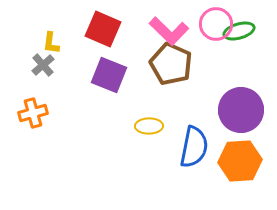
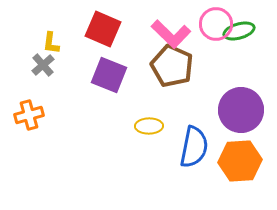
pink L-shape: moved 2 px right, 3 px down
brown pentagon: moved 1 px right, 2 px down
orange cross: moved 4 px left, 2 px down
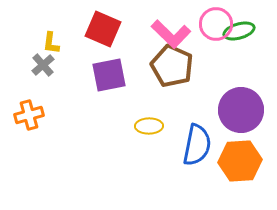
purple square: rotated 33 degrees counterclockwise
blue semicircle: moved 3 px right, 2 px up
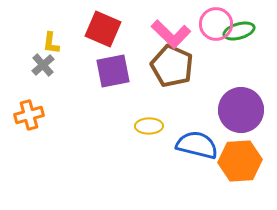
purple square: moved 4 px right, 4 px up
blue semicircle: rotated 87 degrees counterclockwise
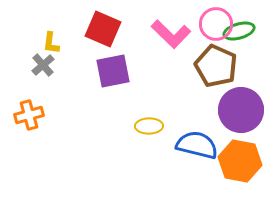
brown pentagon: moved 44 px right
orange hexagon: rotated 15 degrees clockwise
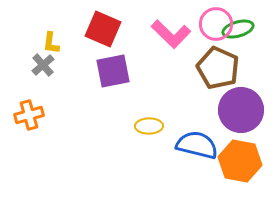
green ellipse: moved 1 px left, 2 px up
brown pentagon: moved 2 px right, 2 px down
